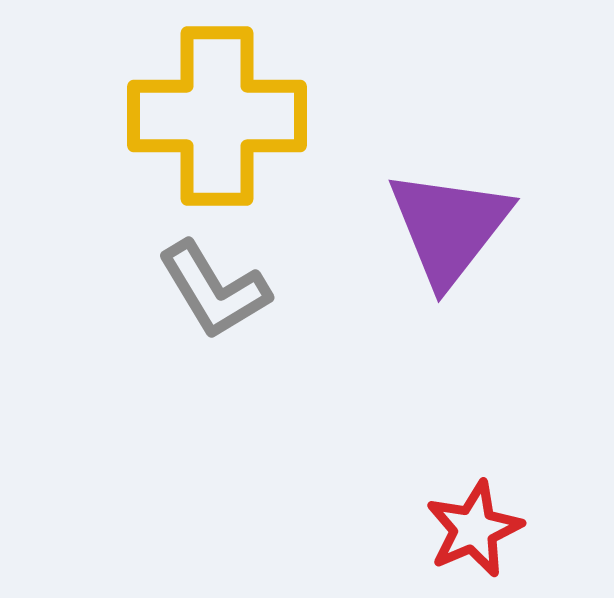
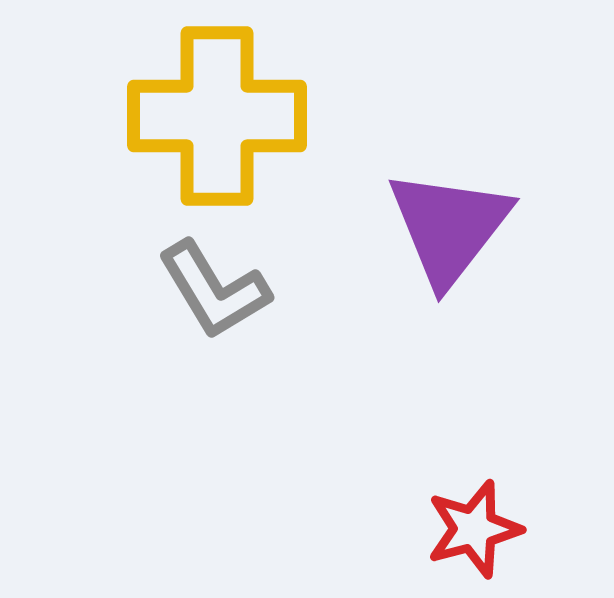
red star: rotated 8 degrees clockwise
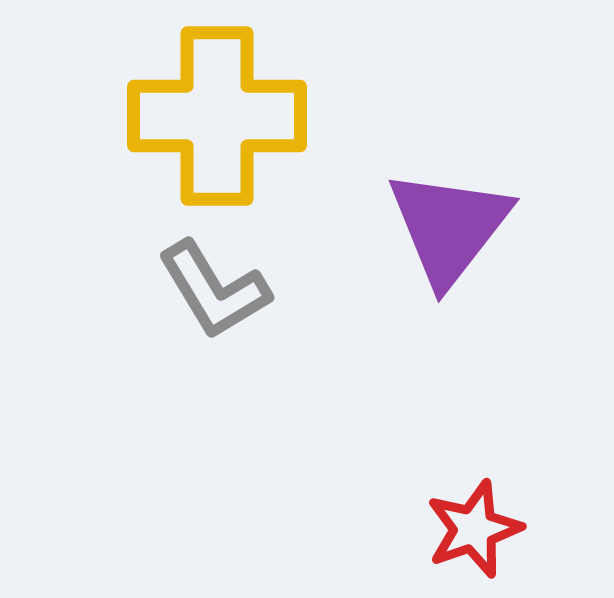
red star: rotated 4 degrees counterclockwise
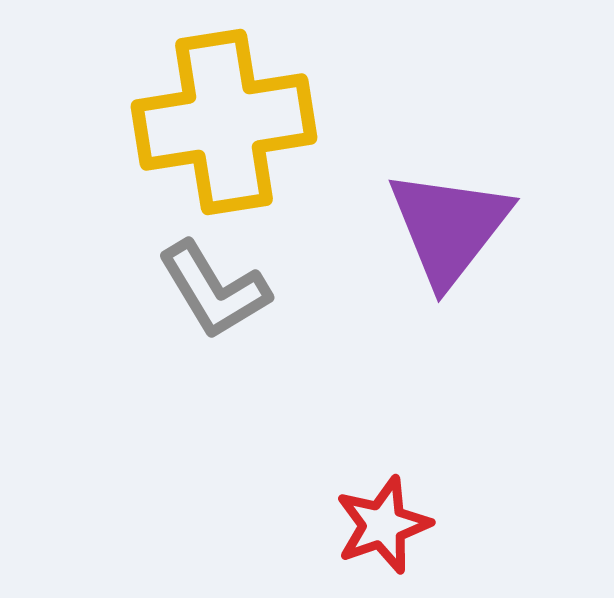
yellow cross: moved 7 px right, 6 px down; rotated 9 degrees counterclockwise
red star: moved 91 px left, 4 px up
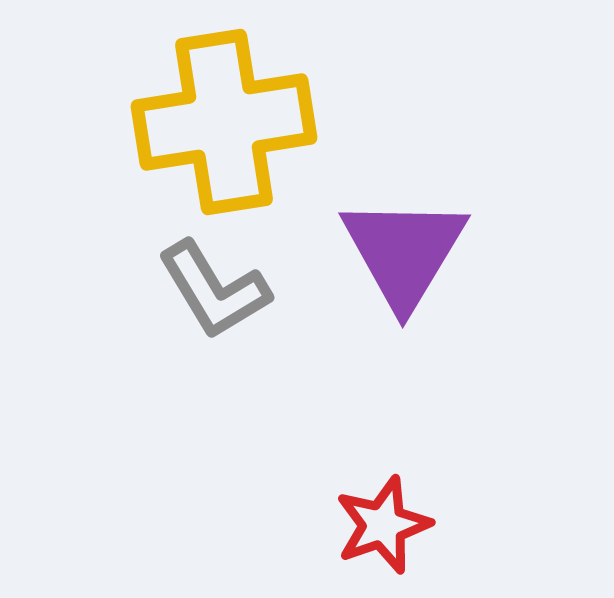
purple triangle: moved 45 px left, 25 px down; rotated 7 degrees counterclockwise
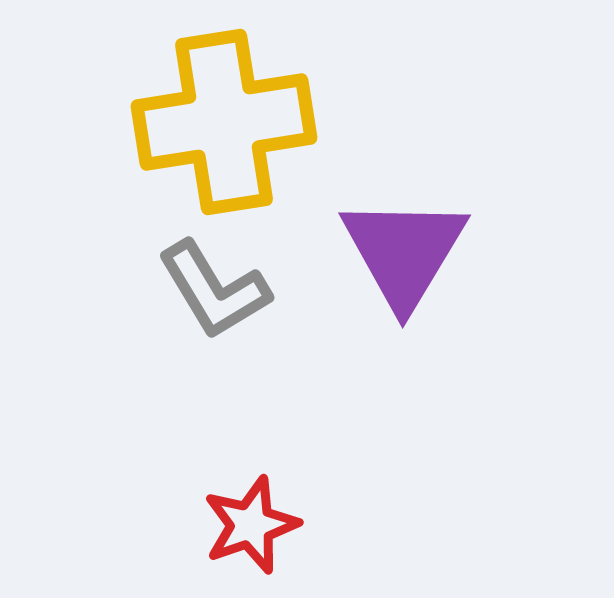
red star: moved 132 px left
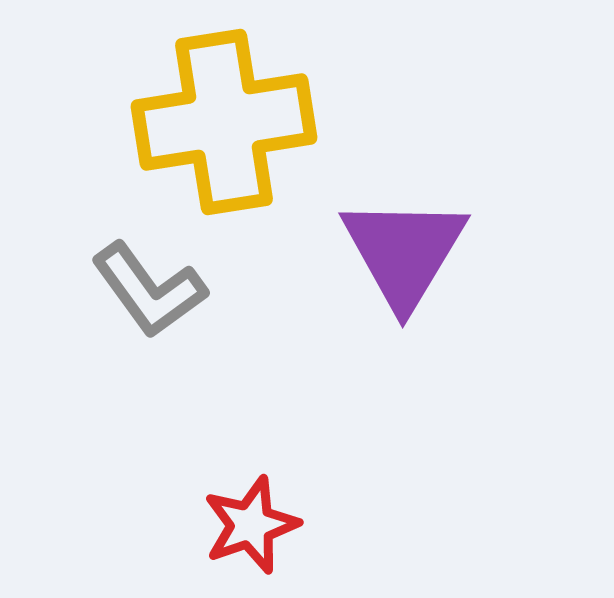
gray L-shape: moved 65 px left; rotated 5 degrees counterclockwise
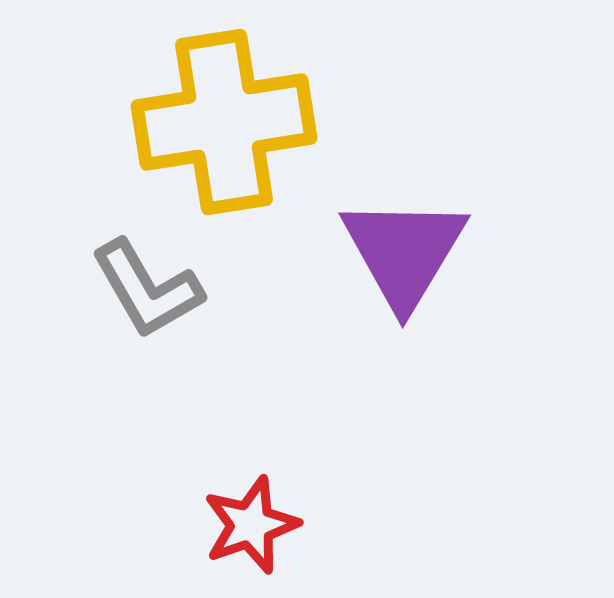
gray L-shape: moved 2 px left, 1 px up; rotated 6 degrees clockwise
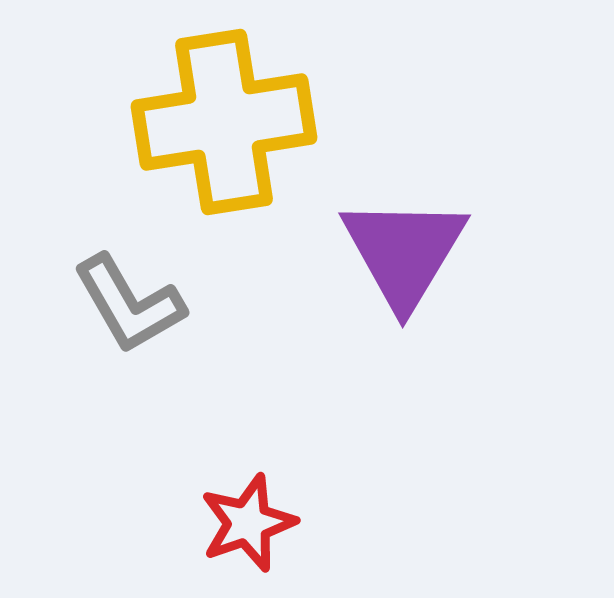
gray L-shape: moved 18 px left, 15 px down
red star: moved 3 px left, 2 px up
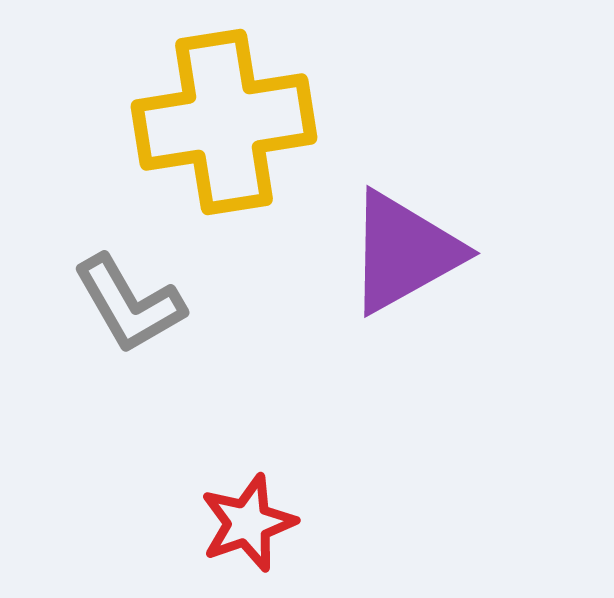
purple triangle: rotated 30 degrees clockwise
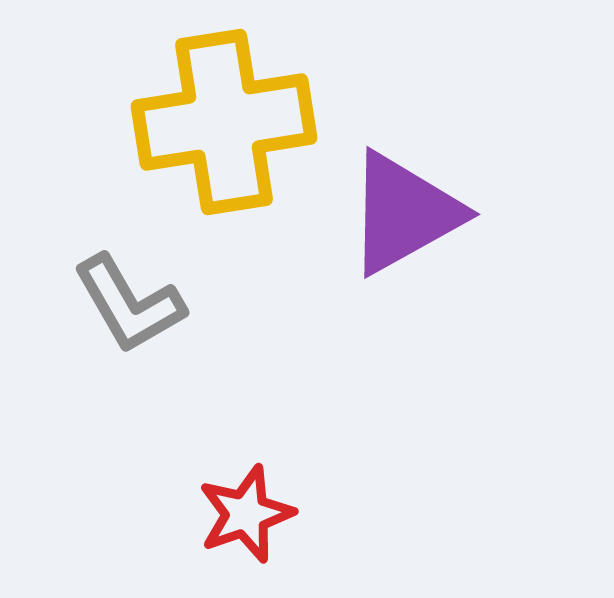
purple triangle: moved 39 px up
red star: moved 2 px left, 9 px up
